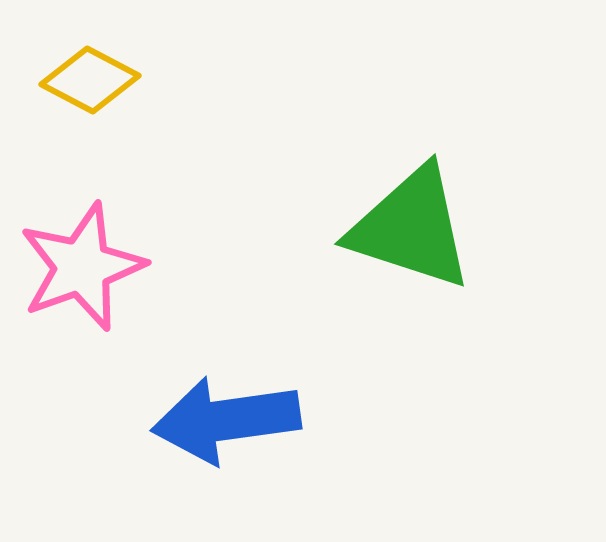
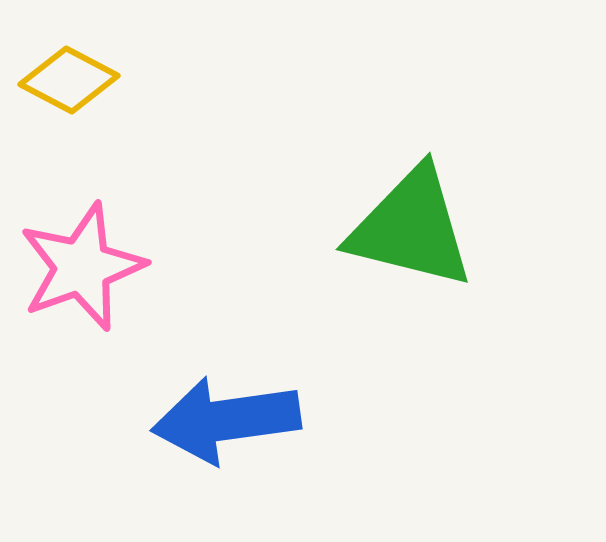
yellow diamond: moved 21 px left
green triangle: rotated 4 degrees counterclockwise
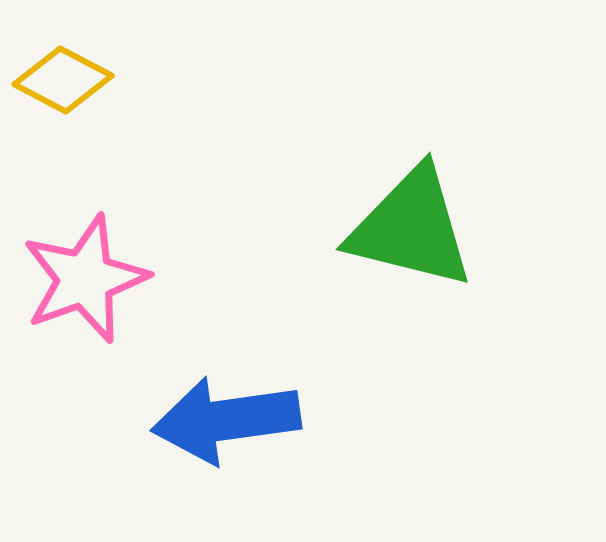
yellow diamond: moved 6 px left
pink star: moved 3 px right, 12 px down
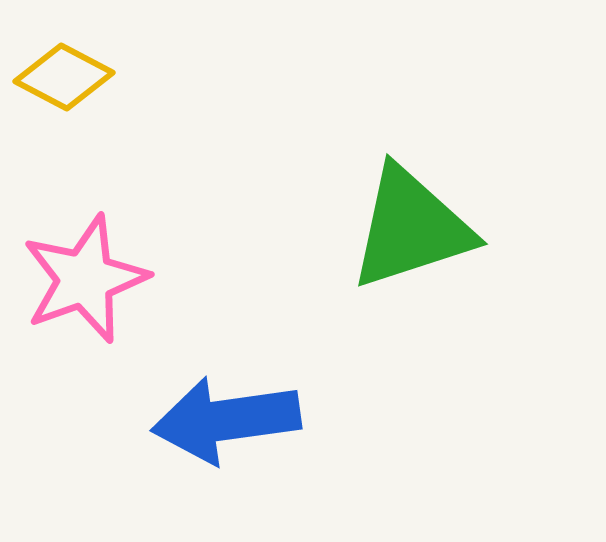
yellow diamond: moved 1 px right, 3 px up
green triangle: rotated 32 degrees counterclockwise
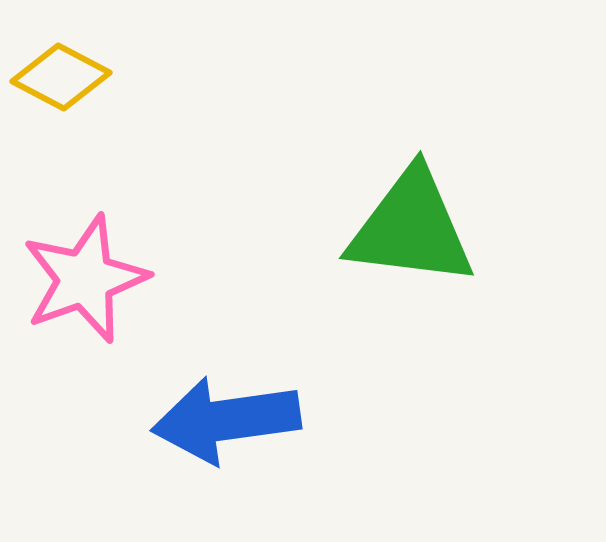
yellow diamond: moved 3 px left
green triangle: rotated 25 degrees clockwise
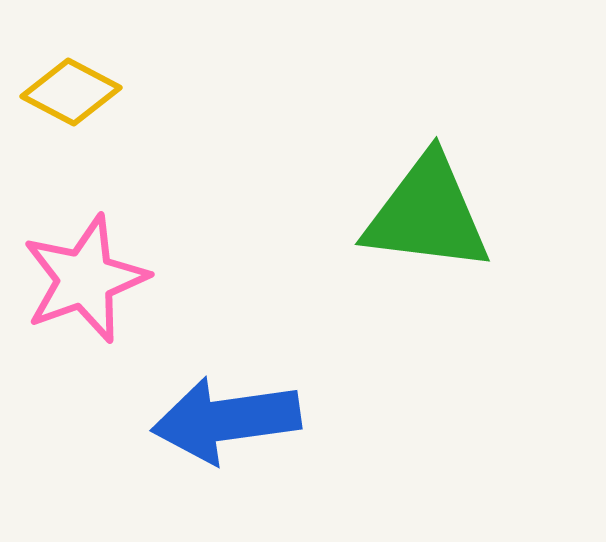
yellow diamond: moved 10 px right, 15 px down
green triangle: moved 16 px right, 14 px up
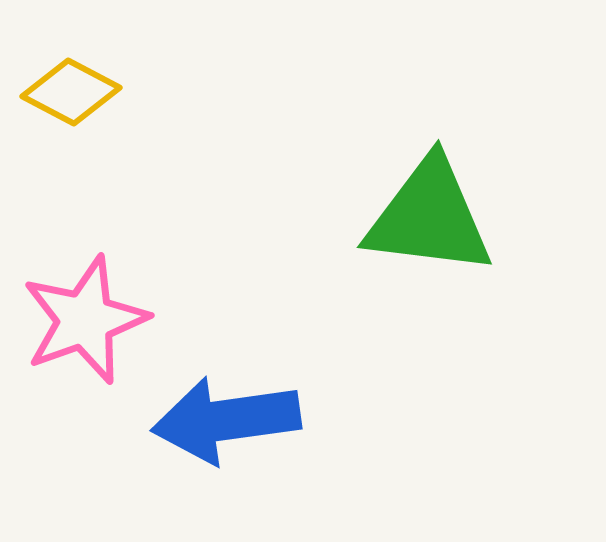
green triangle: moved 2 px right, 3 px down
pink star: moved 41 px down
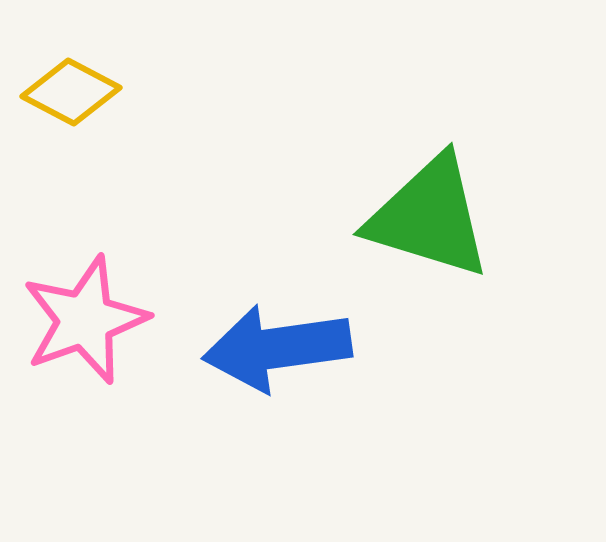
green triangle: rotated 10 degrees clockwise
blue arrow: moved 51 px right, 72 px up
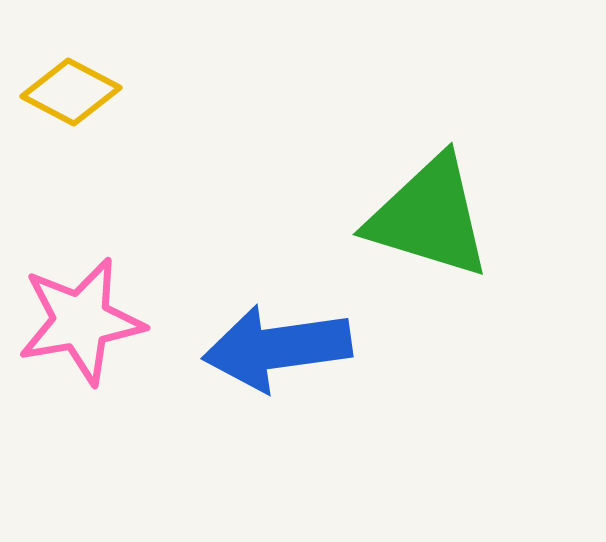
pink star: moved 4 px left, 1 px down; rotated 10 degrees clockwise
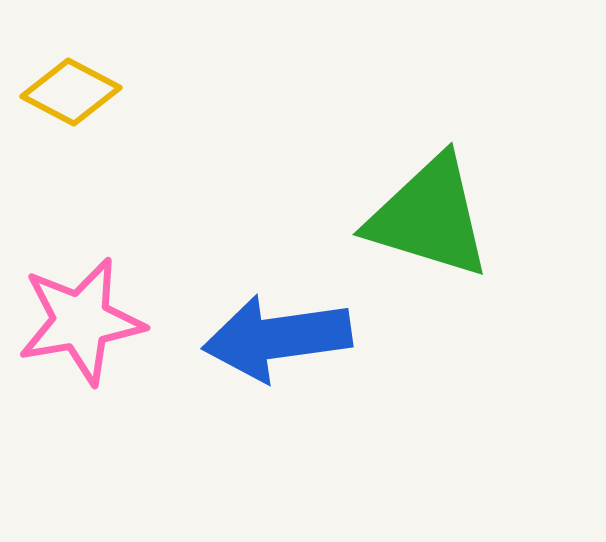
blue arrow: moved 10 px up
